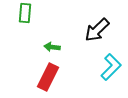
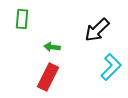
green rectangle: moved 3 px left, 6 px down
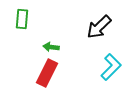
black arrow: moved 2 px right, 3 px up
green arrow: moved 1 px left
red rectangle: moved 1 px left, 4 px up
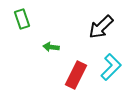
green rectangle: rotated 24 degrees counterclockwise
black arrow: moved 2 px right
red rectangle: moved 29 px right, 2 px down
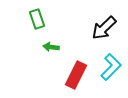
green rectangle: moved 15 px right
black arrow: moved 3 px right, 1 px down
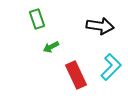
black arrow: moved 4 px left, 2 px up; rotated 128 degrees counterclockwise
green arrow: rotated 35 degrees counterclockwise
red rectangle: rotated 52 degrees counterclockwise
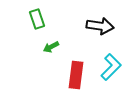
red rectangle: rotated 32 degrees clockwise
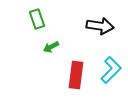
cyan L-shape: moved 3 px down
